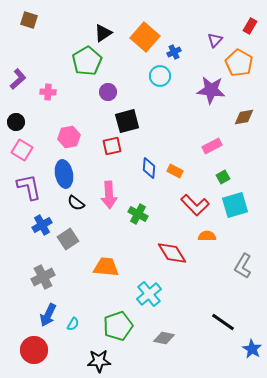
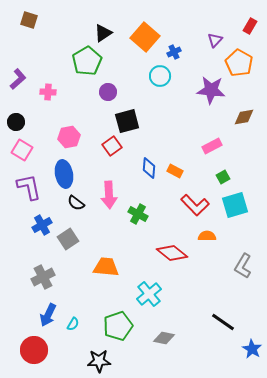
red square at (112, 146): rotated 24 degrees counterclockwise
red diamond at (172, 253): rotated 20 degrees counterclockwise
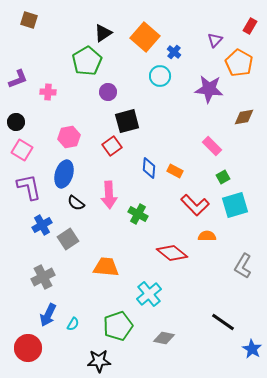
blue cross at (174, 52): rotated 24 degrees counterclockwise
purple L-shape at (18, 79): rotated 20 degrees clockwise
purple star at (211, 90): moved 2 px left, 1 px up
pink rectangle at (212, 146): rotated 72 degrees clockwise
blue ellipse at (64, 174): rotated 28 degrees clockwise
red circle at (34, 350): moved 6 px left, 2 px up
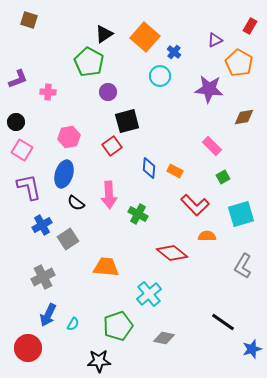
black triangle at (103, 33): moved 1 px right, 1 px down
purple triangle at (215, 40): rotated 21 degrees clockwise
green pentagon at (87, 61): moved 2 px right, 1 px down; rotated 12 degrees counterclockwise
cyan square at (235, 205): moved 6 px right, 9 px down
blue star at (252, 349): rotated 24 degrees clockwise
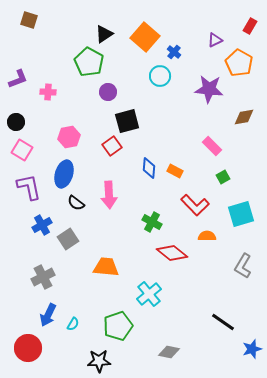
green cross at (138, 214): moved 14 px right, 8 px down
gray diamond at (164, 338): moved 5 px right, 14 px down
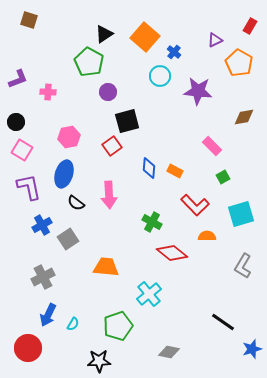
purple star at (209, 89): moved 11 px left, 2 px down
